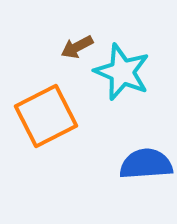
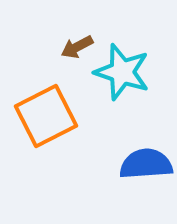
cyan star: rotated 4 degrees counterclockwise
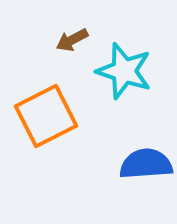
brown arrow: moved 5 px left, 7 px up
cyan star: moved 2 px right, 1 px up
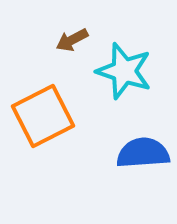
orange square: moved 3 px left
blue semicircle: moved 3 px left, 11 px up
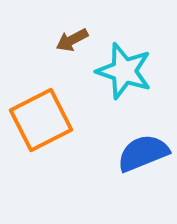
orange square: moved 2 px left, 4 px down
blue semicircle: rotated 18 degrees counterclockwise
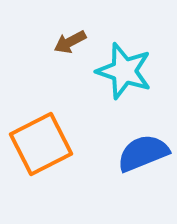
brown arrow: moved 2 px left, 2 px down
orange square: moved 24 px down
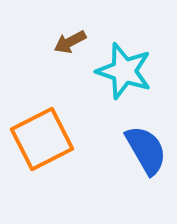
orange square: moved 1 px right, 5 px up
blue semicircle: moved 3 px right, 3 px up; rotated 82 degrees clockwise
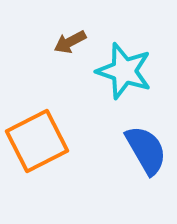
orange square: moved 5 px left, 2 px down
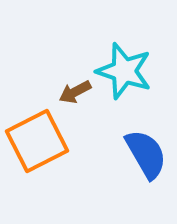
brown arrow: moved 5 px right, 50 px down
blue semicircle: moved 4 px down
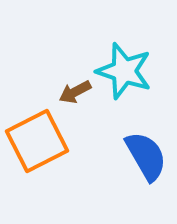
blue semicircle: moved 2 px down
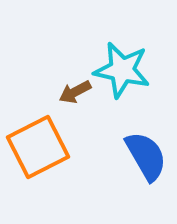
cyan star: moved 2 px left, 1 px up; rotated 6 degrees counterclockwise
orange square: moved 1 px right, 6 px down
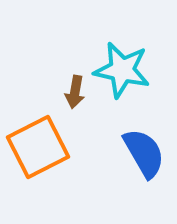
brown arrow: rotated 52 degrees counterclockwise
blue semicircle: moved 2 px left, 3 px up
